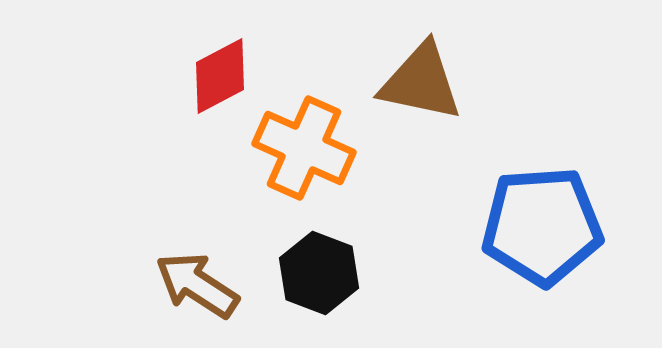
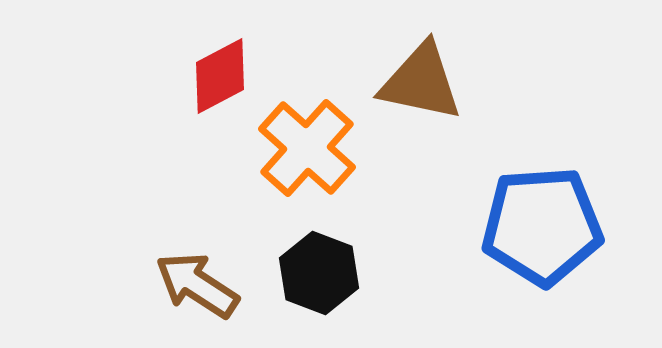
orange cross: moved 3 px right; rotated 18 degrees clockwise
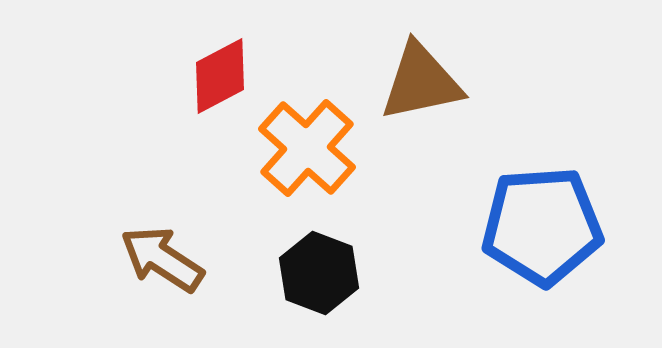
brown triangle: rotated 24 degrees counterclockwise
brown arrow: moved 35 px left, 26 px up
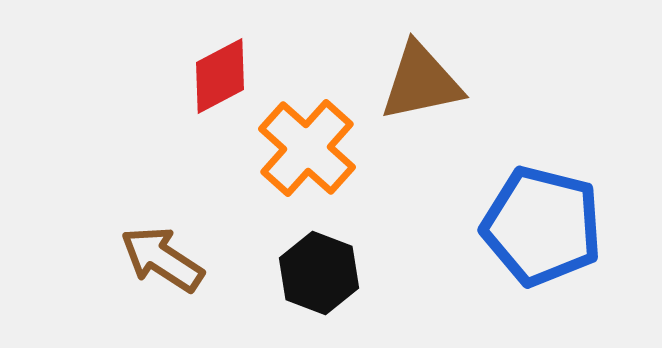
blue pentagon: rotated 18 degrees clockwise
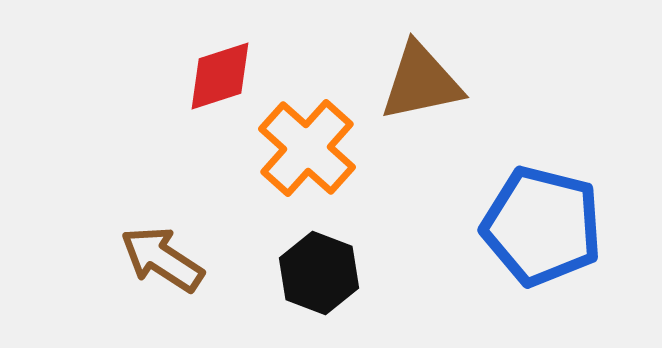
red diamond: rotated 10 degrees clockwise
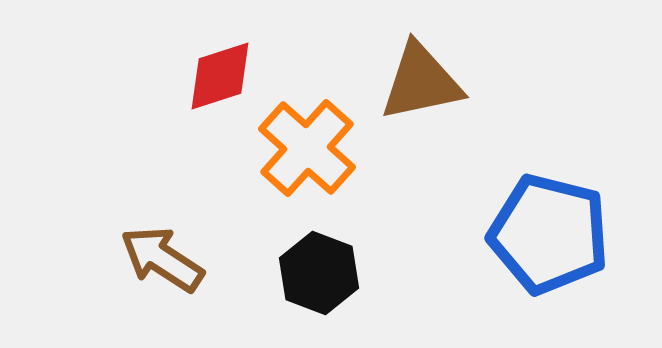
blue pentagon: moved 7 px right, 8 px down
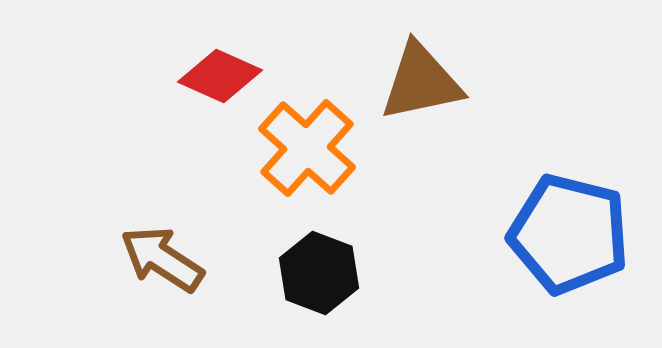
red diamond: rotated 42 degrees clockwise
blue pentagon: moved 20 px right
